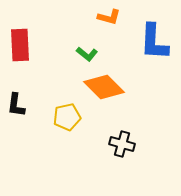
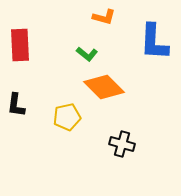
orange L-shape: moved 5 px left
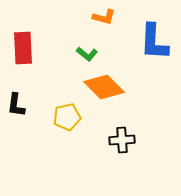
red rectangle: moved 3 px right, 3 px down
black cross: moved 4 px up; rotated 20 degrees counterclockwise
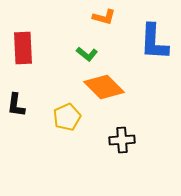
yellow pentagon: rotated 12 degrees counterclockwise
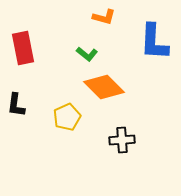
red rectangle: rotated 8 degrees counterclockwise
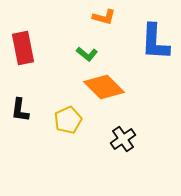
blue L-shape: moved 1 px right
black L-shape: moved 4 px right, 5 px down
yellow pentagon: moved 1 px right, 3 px down
black cross: moved 1 px right, 1 px up; rotated 30 degrees counterclockwise
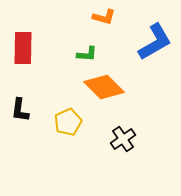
blue L-shape: rotated 123 degrees counterclockwise
red rectangle: rotated 12 degrees clockwise
green L-shape: rotated 35 degrees counterclockwise
yellow pentagon: moved 2 px down
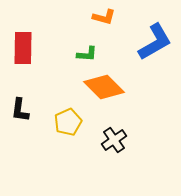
black cross: moved 9 px left, 1 px down
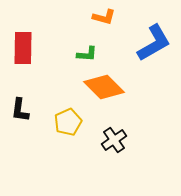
blue L-shape: moved 1 px left, 1 px down
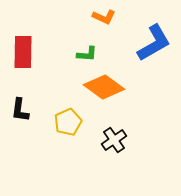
orange L-shape: rotated 10 degrees clockwise
red rectangle: moved 4 px down
orange diamond: rotated 9 degrees counterclockwise
